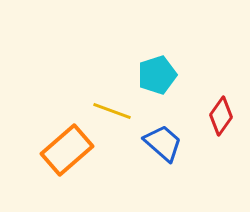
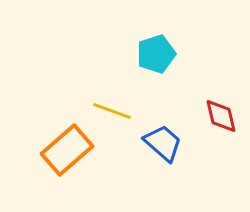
cyan pentagon: moved 1 px left, 21 px up
red diamond: rotated 48 degrees counterclockwise
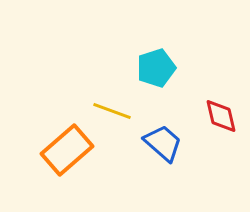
cyan pentagon: moved 14 px down
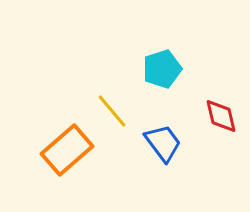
cyan pentagon: moved 6 px right, 1 px down
yellow line: rotated 30 degrees clockwise
blue trapezoid: rotated 12 degrees clockwise
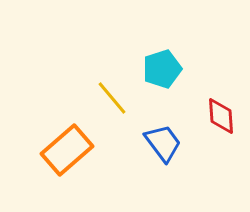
yellow line: moved 13 px up
red diamond: rotated 9 degrees clockwise
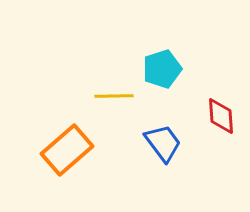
yellow line: moved 2 px right, 2 px up; rotated 51 degrees counterclockwise
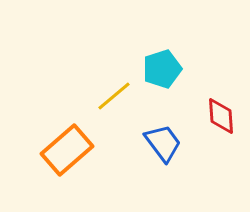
yellow line: rotated 39 degrees counterclockwise
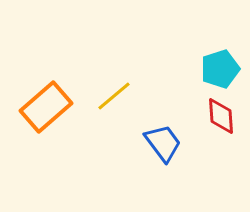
cyan pentagon: moved 58 px right
orange rectangle: moved 21 px left, 43 px up
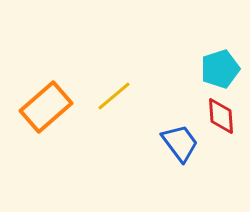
blue trapezoid: moved 17 px right
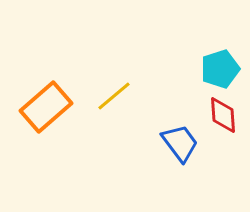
red diamond: moved 2 px right, 1 px up
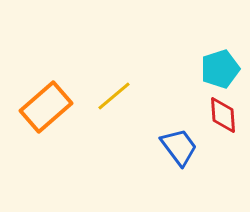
blue trapezoid: moved 1 px left, 4 px down
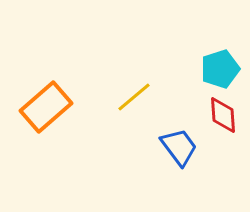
yellow line: moved 20 px right, 1 px down
